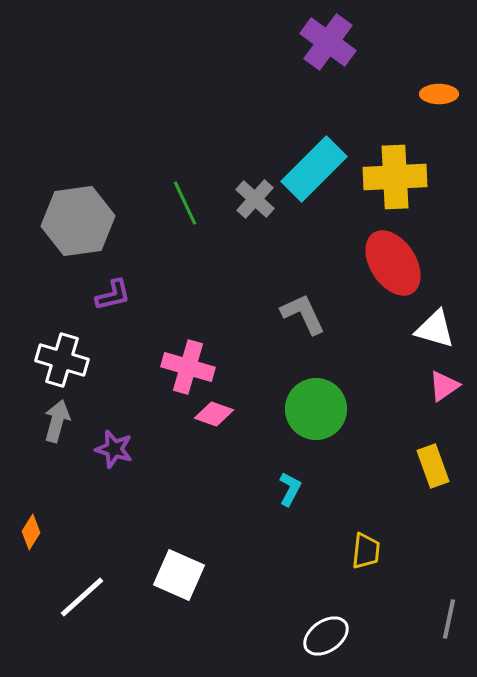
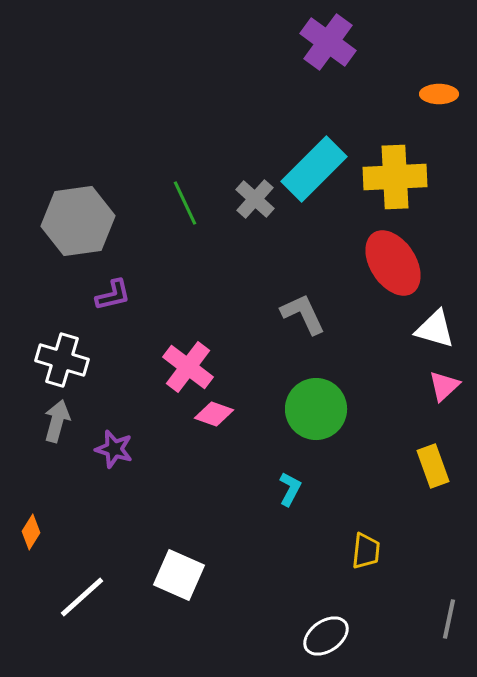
pink cross: rotated 21 degrees clockwise
pink triangle: rotated 8 degrees counterclockwise
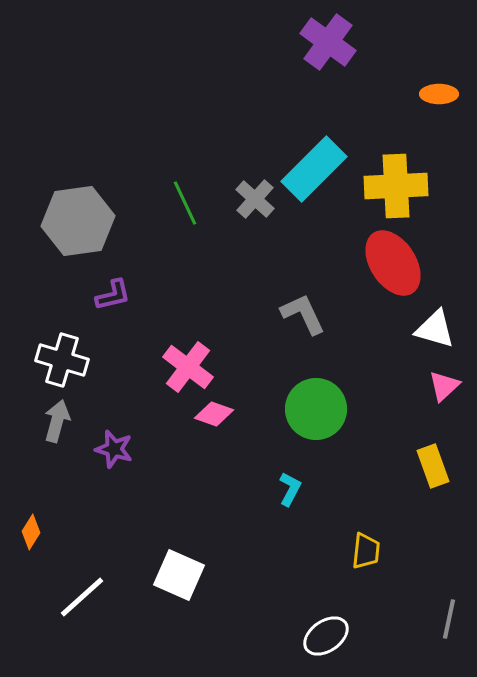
yellow cross: moved 1 px right, 9 px down
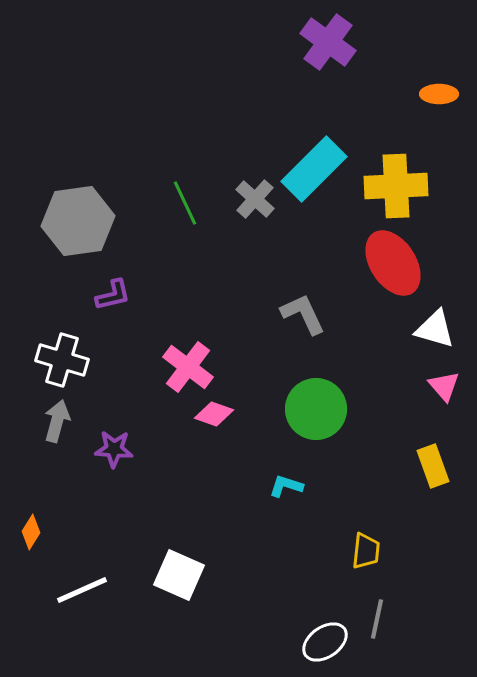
pink triangle: rotated 28 degrees counterclockwise
purple star: rotated 12 degrees counterclockwise
cyan L-shape: moved 4 px left, 3 px up; rotated 100 degrees counterclockwise
white line: moved 7 px up; rotated 18 degrees clockwise
gray line: moved 72 px left
white ellipse: moved 1 px left, 6 px down
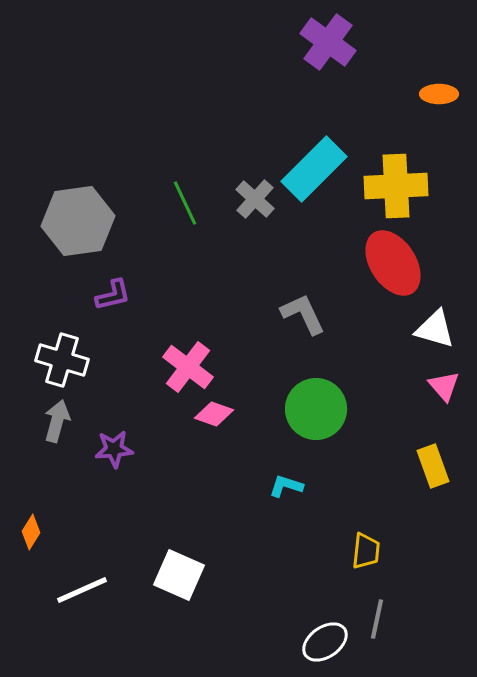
purple star: rotated 9 degrees counterclockwise
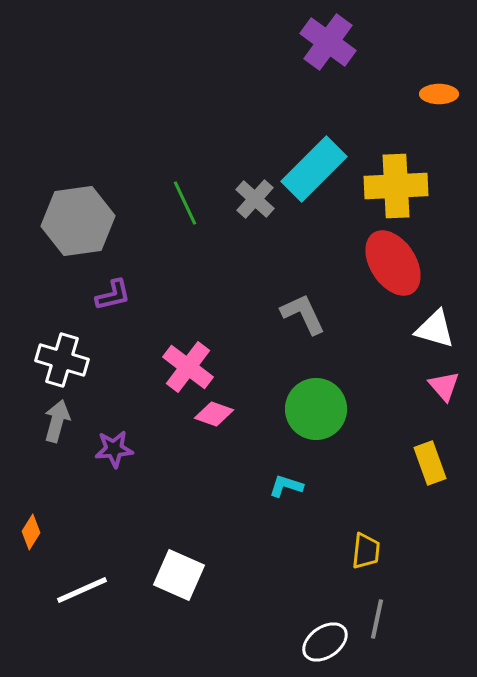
yellow rectangle: moved 3 px left, 3 px up
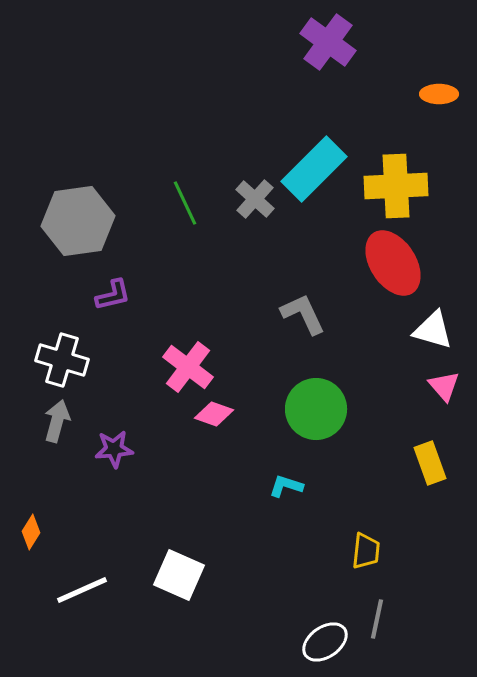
white triangle: moved 2 px left, 1 px down
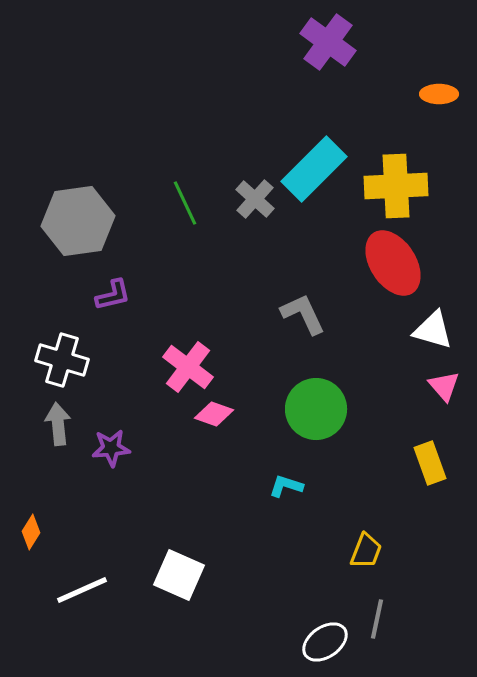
gray arrow: moved 1 px right, 3 px down; rotated 21 degrees counterclockwise
purple star: moved 3 px left, 1 px up
yellow trapezoid: rotated 15 degrees clockwise
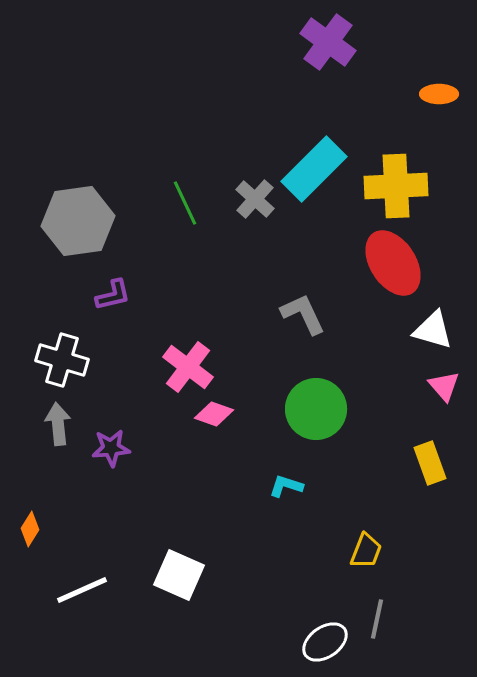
orange diamond: moved 1 px left, 3 px up
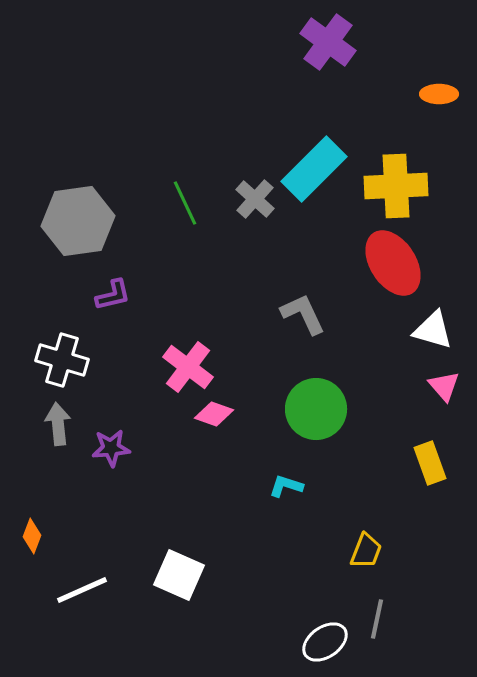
orange diamond: moved 2 px right, 7 px down; rotated 12 degrees counterclockwise
